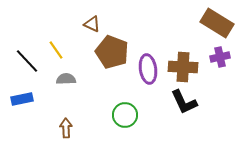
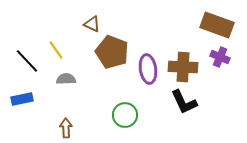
brown rectangle: moved 2 px down; rotated 12 degrees counterclockwise
purple cross: rotated 36 degrees clockwise
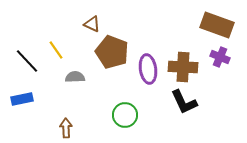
gray semicircle: moved 9 px right, 2 px up
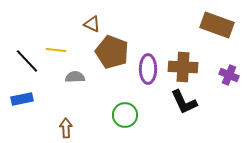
yellow line: rotated 48 degrees counterclockwise
purple cross: moved 9 px right, 18 px down
purple ellipse: rotated 8 degrees clockwise
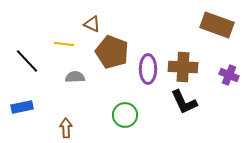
yellow line: moved 8 px right, 6 px up
blue rectangle: moved 8 px down
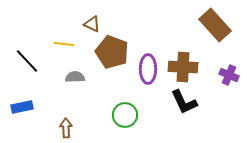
brown rectangle: moved 2 px left; rotated 28 degrees clockwise
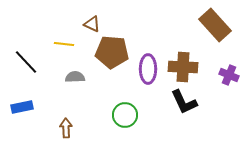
brown pentagon: rotated 16 degrees counterclockwise
black line: moved 1 px left, 1 px down
